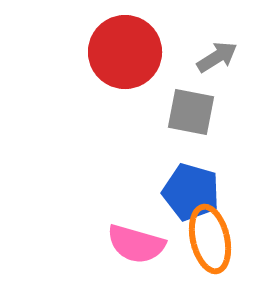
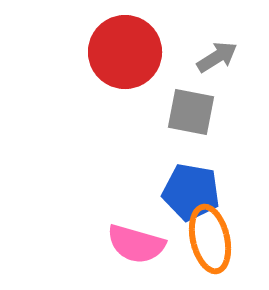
blue pentagon: rotated 6 degrees counterclockwise
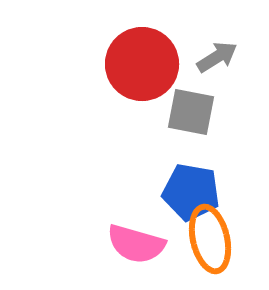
red circle: moved 17 px right, 12 px down
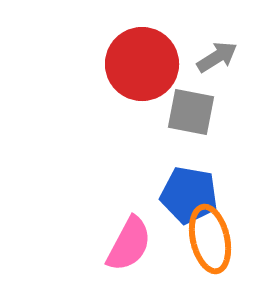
blue pentagon: moved 2 px left, 3 px down
pink semicircle: moved 7 px left; rotated 78 degrees counterclockwise
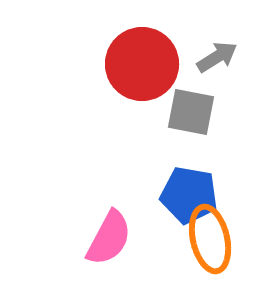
pink semicircle: moved 20 px left, 6 px up
